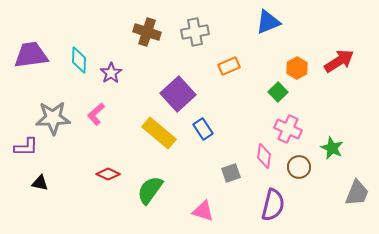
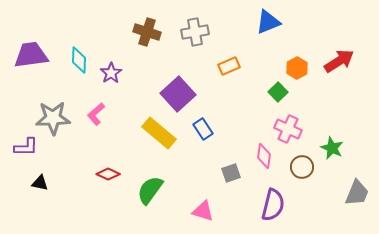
brown circle: moved 3 px right
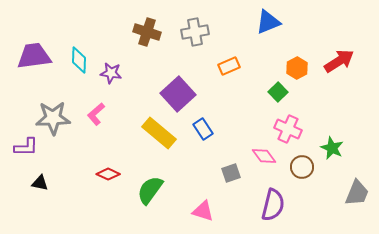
purple trapezoid: moved 3 px right, 1 px down
purple star: rotated 30 degrees counterclockwise
pink diamond: rotated 45 degrees counterclockwise
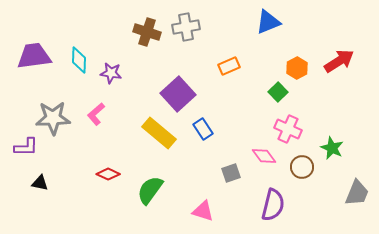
gray cross: moved 9 px left, 5 px up
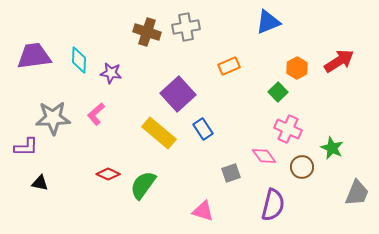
green semicircle: moved 7 px left, 5 px up
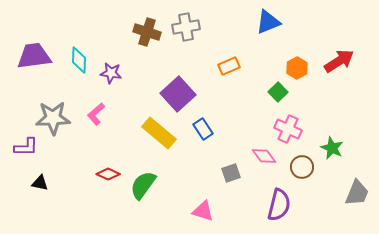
purple semicircle: moved 6 px right
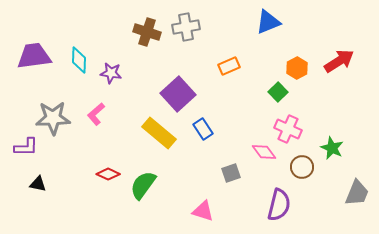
pink diamond: moved 4 px up
black triangle: moved 2 px left, 1 px down
